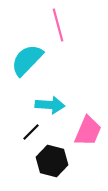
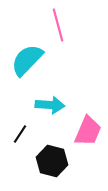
black line: moved 11 px left, 2 px down; rotated 12 degrees counterclockwise
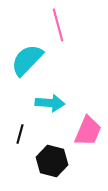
cyan arrow: moved 2 px up
black line: rotated 18 degrees counterclockwise
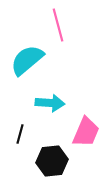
cyan semicircle: rotated 6 degrees clockwise
pink trapezoid: moved 2 px left, 1 px down
black hexagon: rotated 20 degrees counterclockwise
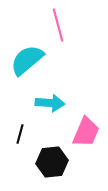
black hexagon: moved 1 px down
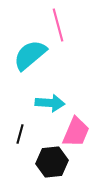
cyan semicircle: moved 3 px right, 5 px up
pink trapezoid: moved 10 px left
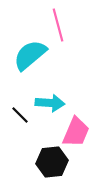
black line: moved 19 px up; rotated 60 degrees counterclockwise
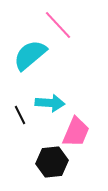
pink line: rotated 28 degrees counterclockwise
black line: rotated 18 degrees clockwise
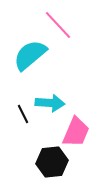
black line: moved 3 px right, 1 px up
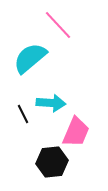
cyan semicircle: moved 3 px down
cyan arrow: moved 1 px right
